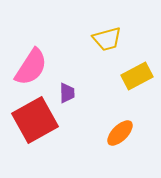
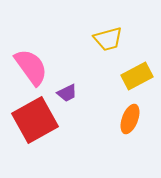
yellow trapezoid: moved 1 px right
pink semicircle: rotated 69 degrees counterclockwise
purple trapezoid: rotated 65 degrees clockwise
orange ellipse: moved 10 px right, 14 px up; rotated 24 degrees counterclockwise
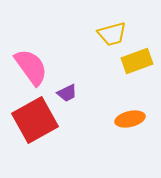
yellow trapezoid: moved 4 px right, 5 px up
yellow rectangle: moved 15 px up; rotated 8 degrees clockwise
orange ellipse: rotated 56 degrees clockwise
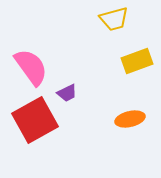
yellow trapezoid: moved 2 px right, 15 px up
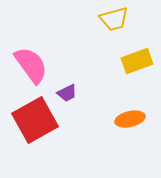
pink semicircle: moved 2 px up
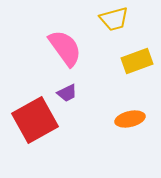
pink semicircle: moved 34 px right, 17 px up
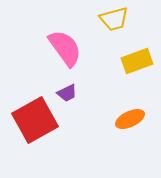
orange ellipse: rotated 12 degrees counterclockwise
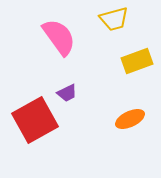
pink semicircle: moved 6 px left, 11 px up
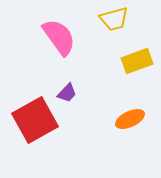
purple trapezoid: rotated 20 degrees counterclockwise
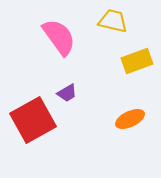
yellow trapezoid: moved 1 px left, 2 px down; rotated 152 degrees counterclockwise
purple trapezoid: rotated 15 degrees clockwise
red square: moved 2 px left
